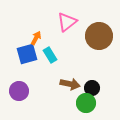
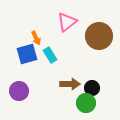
orange arrow: rotated 128 degrees clockwise
brown arrow: rotated 12 degrees counterclockwise
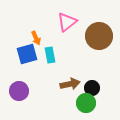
cyan rectangle: rotated 21 degrees clockwise
brown arrow: rotated 12 degrees counterclockwise
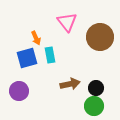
pink triangle: rotated 30 degrees counterclockwise
brown circle: moved 1 px right, 1 px down
blue square: moved 4 px down
black circle: moved 4 px right
green circle: moved 8 px right, 3 px down
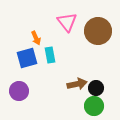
brown circle: moved 2 px left, 6 px up
brown arrow: moved 7 px right
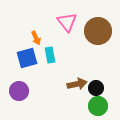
green circle: moved 4 px right
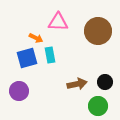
pink triangle: moved 9 px left; rotated 50 degrees counterclockwise
orange arrow: rotated 40 degrees counterclockwise
black circle: moved 9 px right, 6 px up
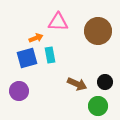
orange arrow: rotated 48 degrees counterclockwise
brown arrow: rotated 36 degrees clockwise
